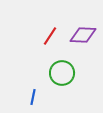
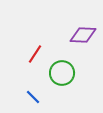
red line: moved 15 px left, 18 px down
blue line: rotated 56 degrees counterclockwise
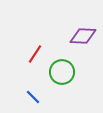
purple diamond: moved 1 px down
green circle: moved 1 px up
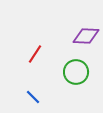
purple diamond: moved 3 px right
green circle: moved 14 px right
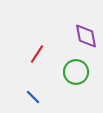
purple diamond: rotated 76 degrees clockwise
red line: moved 2 px right
